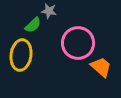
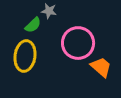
yellow ellipse: moved 4 px right, 1 px down
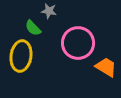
green semicircle: moved 3 px down; rotated 90 degrees clockwise
yellow ellipse: moved 4 px left
orange trapezoid: moved 5 px right; rotated 10 degrees counterclockwise
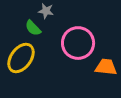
gray star: moved 3 px left
yellow ellipse: moved 2 px down; rotated 28 degrees clockwise
orange trapezoid: rotated 25 degrees counterclockwise
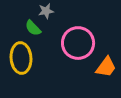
gray star: rotated 21 degrees counterclockwise
yellow ellipse: rotated 40 degrees counterclockwise
orange trapezoid: rotated 120 degrees clockwise
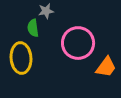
green semicircle: rotated 36 degrees clockwise
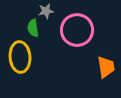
pink circle: moved 1 px left, 13 px up
yellow ellipse: moved 1 px left, 1 px up
orange trapezoid: rotated 45 degrees counterclockwise
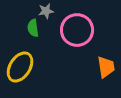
yellow ellipse: moved 10 px down; rotated 36 degrees clockwise
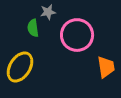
gray star: moved 2 px right, 1 px down
pink circle: moved 5 px down
